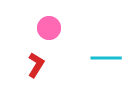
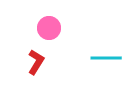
red L-shape: moved 3 px up
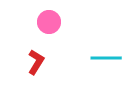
pink circle: moved 6 px up
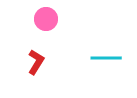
pink circle: moved 3 px left, 3 px up
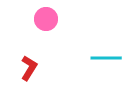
red L-shape: moved 7 px left, 6 px down
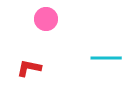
red L-shape: rotated 110 degrees counterclockwise
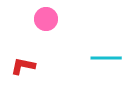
red L-shape: moved 6 px left, 2 px up
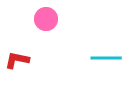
red L-shape: moved 6 px left, 6 px up
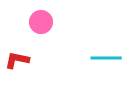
pink circle: moved 5 px left, 3 px down
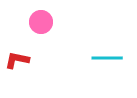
cyan line: moved 1 px right
